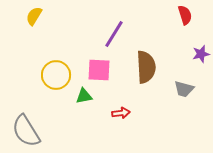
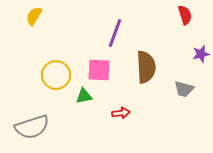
purple line: moved 1 px right, 1 px up; rotated 12 degrees counterclockwise
gray semicircle: moved 6 px right, 4 px up; rotated 76 degrees counterclockwise
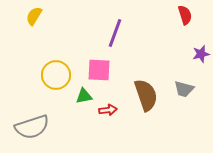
brown semicircle: moved 28 px down; rotated 16 degrees counterclockwise
red arrow: moved 13 px left, 3 px up
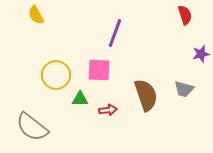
yellow semicircle: moved 2 px right, 1 px up; rotated 60 degrees counterclockwise
green triangle: moved 4 px left, 3 px down; rotated 12 degrees clockwise
gray semicircle: rotated 56 degrees clockwise
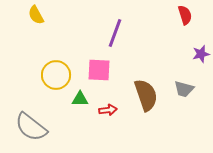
gray semicircle: moved 1 px left
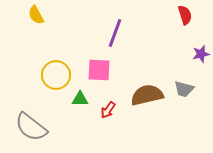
brown semicircle: moved 1 px right; rotated 84 degrees counterclockwise
red arrow: rotated 132 degrees clockwise
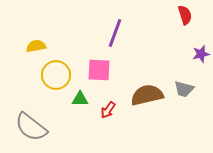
yellow semicircle: moved 31 px down; rotated 108 degrees clockwise
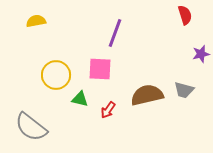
yellow semicircle: moved 25 px up
pink square: moved 1 px right, 1 px up
gray trapezoid: moved 1 px down
green triangle: rotated 12 degrees clockwise
